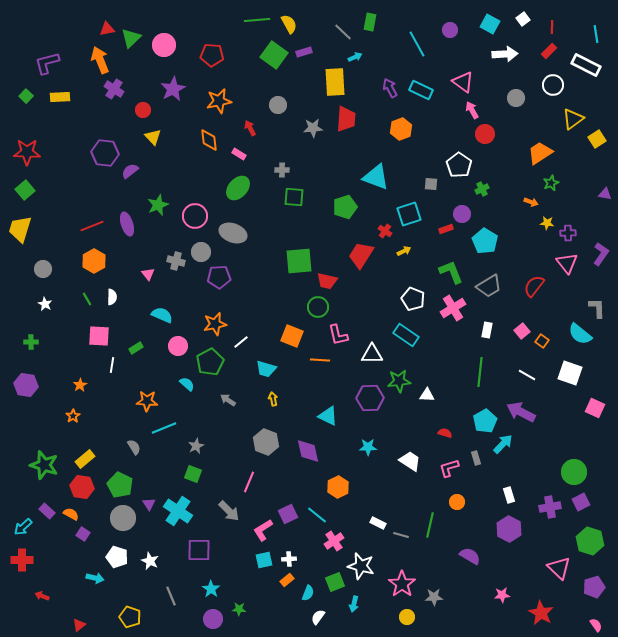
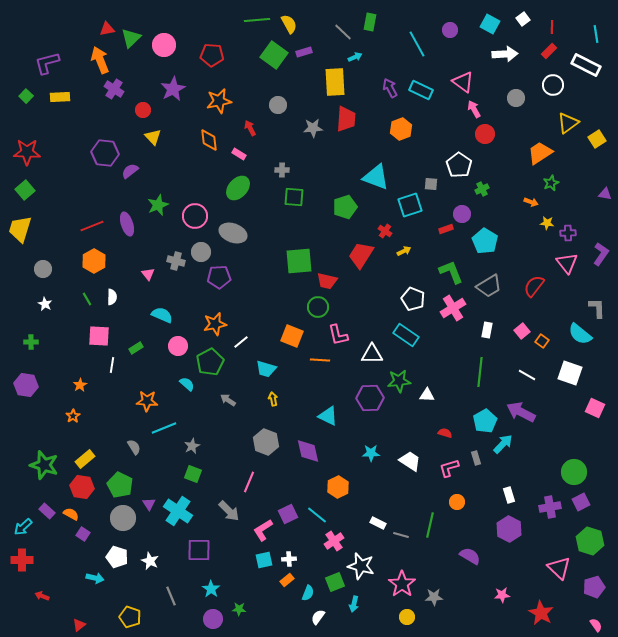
pink arrow at (472, 110): moved 2 px right, 1 px up
yellow triangle at (573, 119): moved 5 px left, 4 px down
cyan square at (409, 214): moved 1 px right, 9 px up
gray star at (196, 446): moved 4 px left
cyan star at (368, 447): moved 3 px right, 6 px down
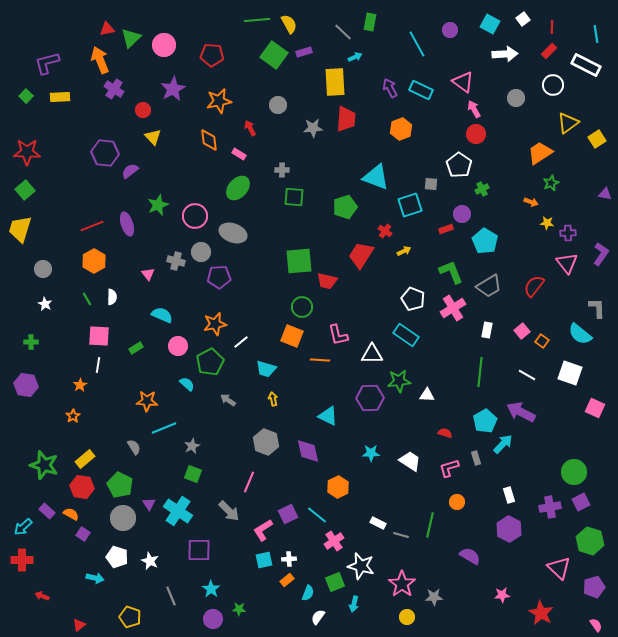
red circle at (485, 134): moved 9 px left
green circle at (318, 307): moved 16 px left
white line at (112, 365): moved 14 px left
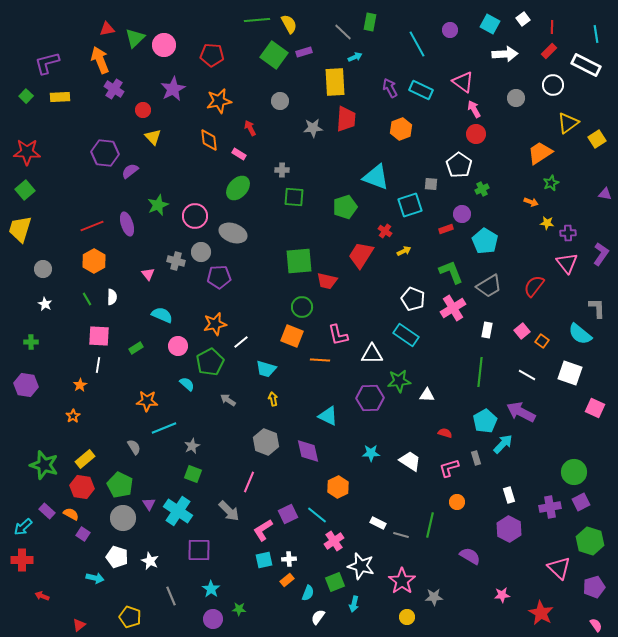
green triangle at (131, 38): moved 4 px right
gray circle at (278, 105): moved 2 px right, 4 px up
pink star at (402, 584): moved 3 px up
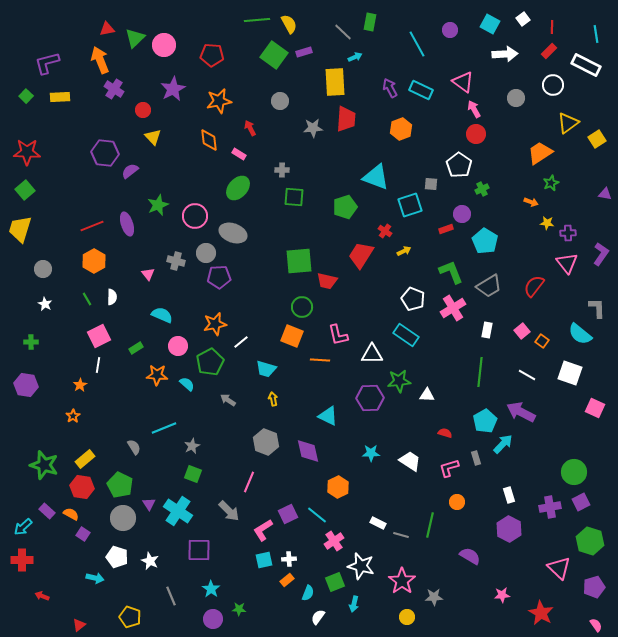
gray circle at (201, 252): moved 5 px right, 1 px down
pink square at (99, 336): rotated 30 degrees counterclockwise
orange star at (147, 401): moved 10 px right, 26 px up
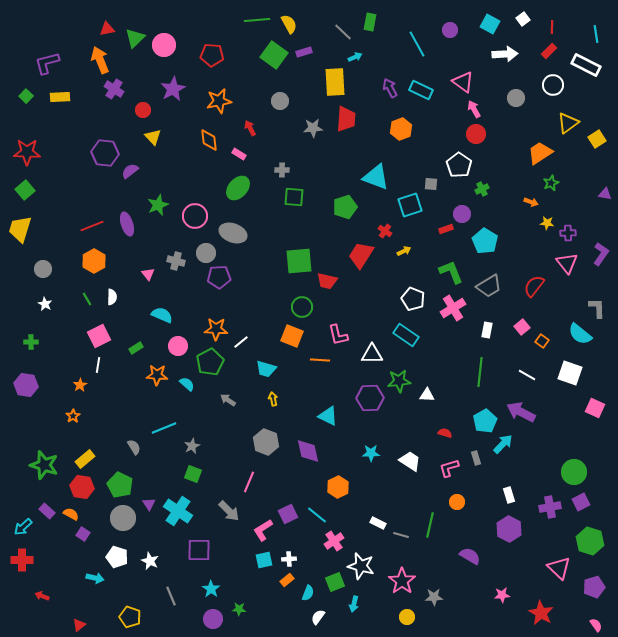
orange star at (215, 324): moved 1 px right, 5 px down; rotated 15 degrees clockwise
pink square at (522, 331): moved 4 px up
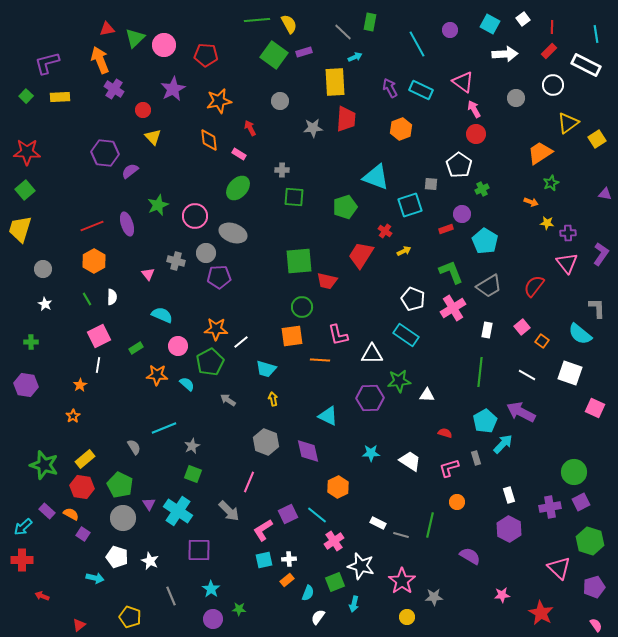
red pentagon at (212, 55): moved 6 px left
orange square at (292, 336): rotated 30 degrees counterclockwise
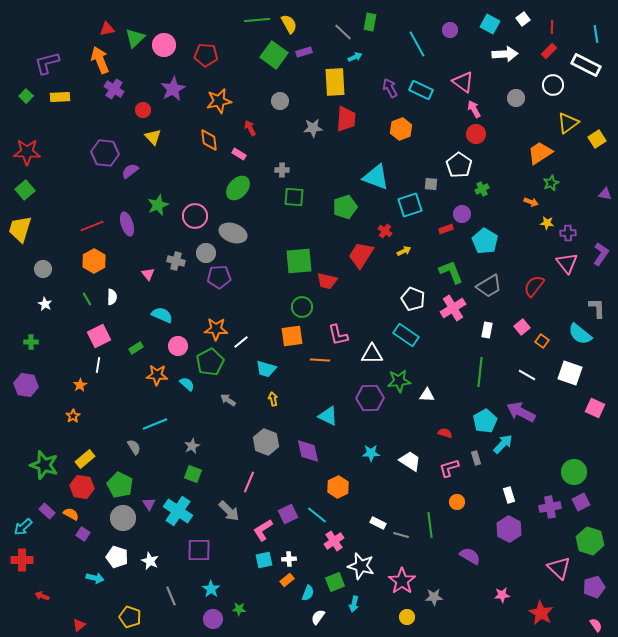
cyan line at (164, 428): moved 9 px left, 4 px up
green line at (430, 525): rotated 20 degrees counterclockwise
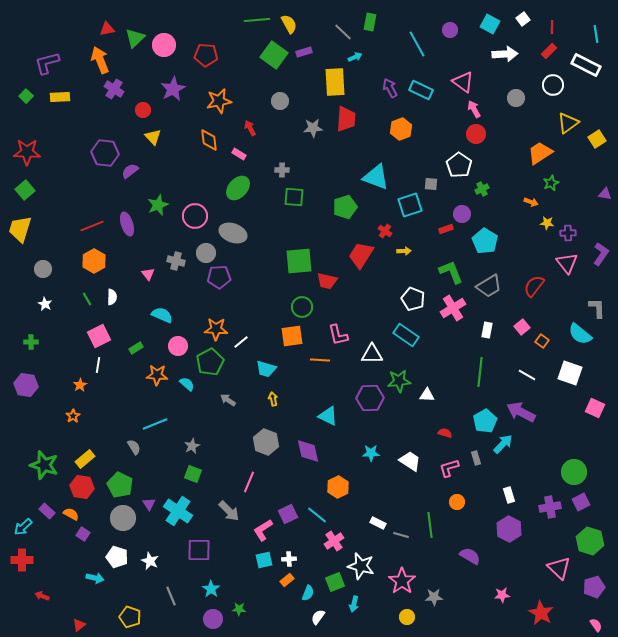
yellow arrow at (404, 251): rotated 24 degrees clockwise
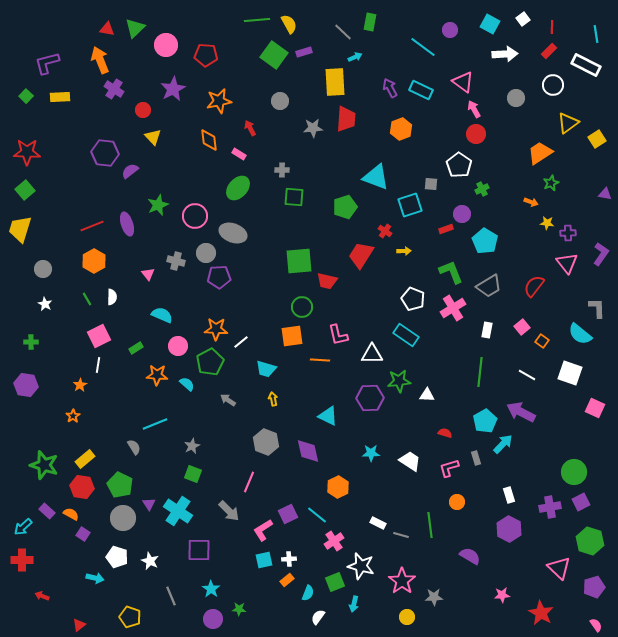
red triangle at (107, 29): rotated 21 degrees clockwise
green triangle at (135, 38): moved 10 px up
cyan line at (417, 44): moved 6 px right, 3 px down; rotated 24 degrees counterclockwise
pink circle at (164, 45): moved 2 px right
